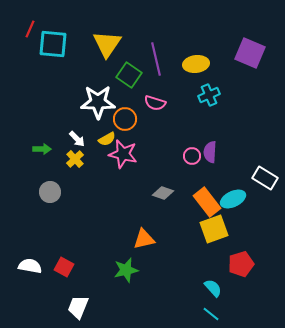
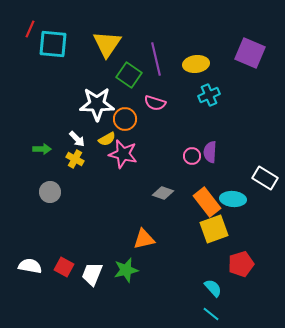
white star: moved 1 px left, 2 px down
yellow cross: rotated 18 degrees counterclockwise
cyan ellipse: rotated 30 degrees clockwise
white trapezoid: moved 14 px right, 33 px up
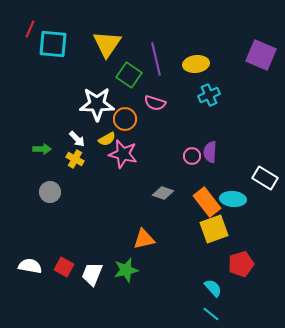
purple square: moved 11 px right, 2 px down
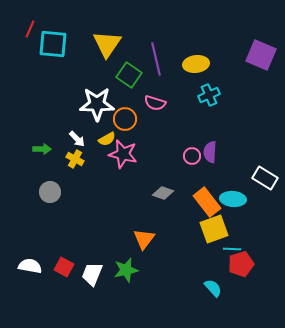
orange triangle: rotated 40 degrees counterclockwise
cyan line: moved 21 px right, 65 px up; rotated 36 degrees counterclockwise
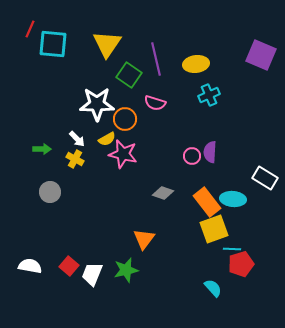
red square: moved 5 px right, 1 px up; rotated 12 degrees clockwise
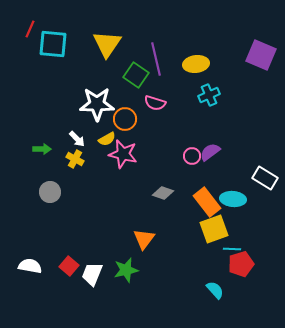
green square: moved 7 px right
purple semicircle: rotated 50 degrees clockwise
cyan semicircle: moved 2 px right, 2 px down
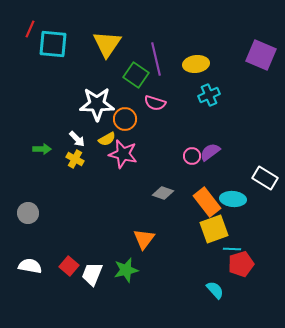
gray circle: moved 22 px left, 21 px down
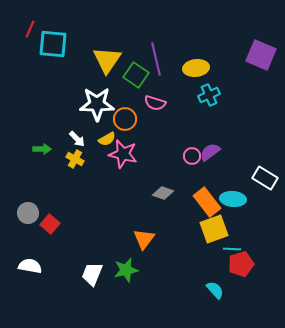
yellow triangle: moved 16 px down
yellow ellipse: moved 4 px down
red square: moved 19 px left, 42 px up
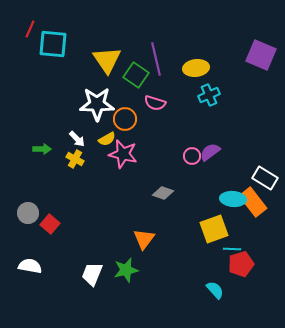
yellow triangle: rotated 8 degrees counterclockwise
orange rectangle: moved 46 px right
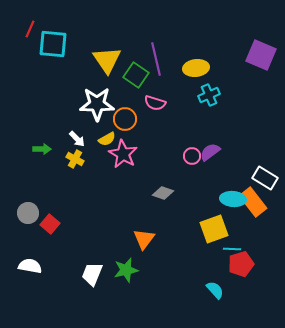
pink star: rotated 16 degrees clockwise
